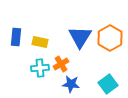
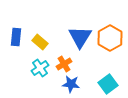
yellow rectangle: rotated 28 degrees clockwise
orange cross: moved 3 px right
cyan cross: rotated 30 degrees counterclockwise
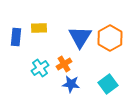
yellow rectangle: moved 1 px left, 14 px up; rotated 42 degrees counterclockwise
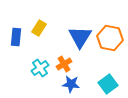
yellow rectangle: rotated 56 degrees counterclockwise
orange hexagon: rotated 20 degrees counterclockwise
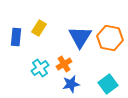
blue star: rotated 18 degrees counterclockwise
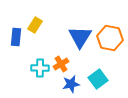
yellow rectangle: moved 4 px left, 3 px up
orange cross: moved 3 px left
cyan cross: rotated 36 degrees clockwise
cyan square: moved 10 px left, 5 px up
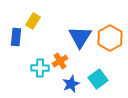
yellow rectangle: moved 2 px left, 4 px up
orange hexagon: rotated 20 degrees clockwise
orange cross: moved 1 px left, 3 px up
blue star: rotated 12 degrees counterclockwise
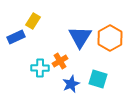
blue rectangle: rotated 60 degrees clockwise
cyan square: rotated 36 degrees counterclockwise
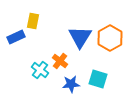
yellow rectangle: rotated 21 degrees counterclockwise
orange cross: rotated 21 degrees counterclockwise
cyan cross: moved 2 px down; rotated 36 degrees clockwise
blue star: rotated 18 degrees clockwise
